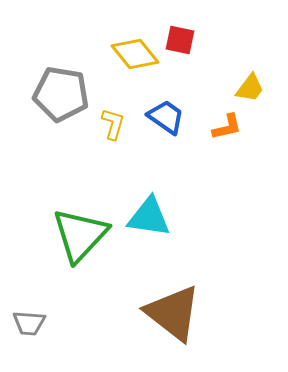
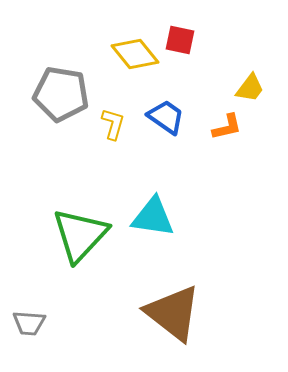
cyan triangle: moved 4 px right
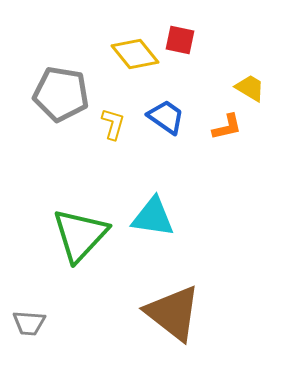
yellow trapezoid: rotated 96 degrees counterclockwise
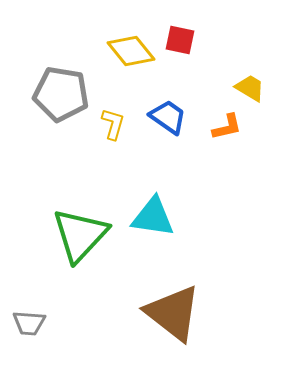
yellow diamond: moved 4 px left, 3 px up
blue trapezoid: moved 2 px right
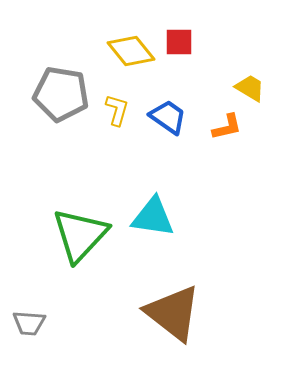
red square: moved 1 px left, 2 px down; rotated 12 degrees counterclockwise
yellow L-shape: moved 4 px right, 14 px up
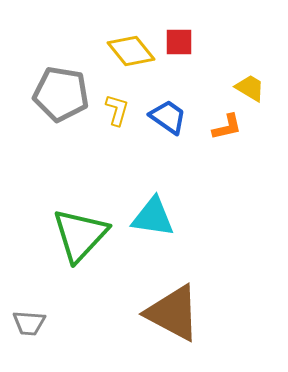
brown triangle: rotated 10 degrees counterclockwise
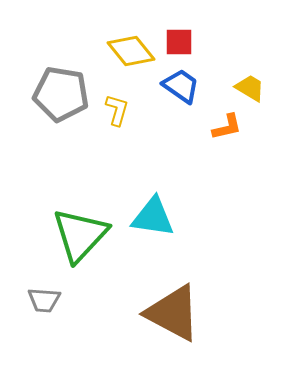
blue trapezoid: moved 13 px right, 31 px up
gray trapezoid: moved 15 px right, 23 px up
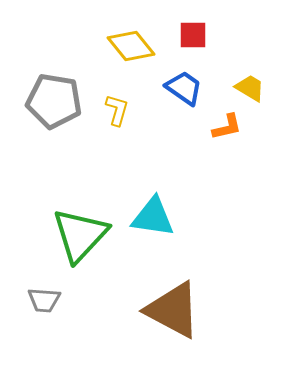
red square: moved 14 px right, 7 px up
yellow diamond: moved 5 px up
blue trapezoid: moved 3 px right, 2 px down
gray pentagon: moved 7 px left, 7 px down
brown triangle: moved 3 px up
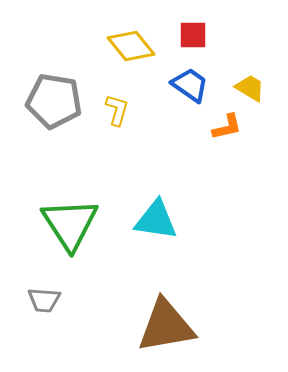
blue trapezoid: moved 6 px right, 3 px up
cyan triangle: moved 3 px right, 3 px down
green triangle: moved 10 px left, 11 px up; rotated 16 degrees counterclockwise
brown triangle: moved 7 px left, 16 px down; rotated 38 degrees counterclockwise
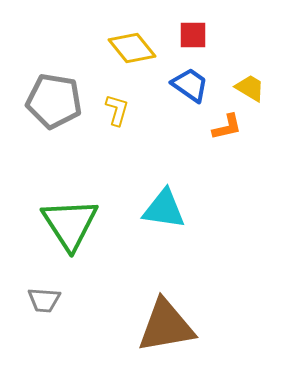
yellow diamond: moved 1 px right, 2 px down
cyan triangle: moved 8 px right, 11 px up
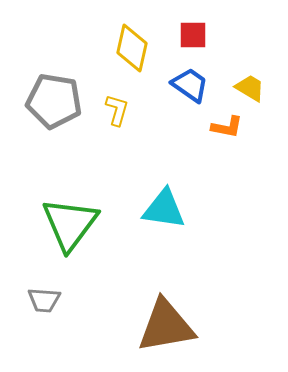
yellow diamond: rotated 51 degrees clockwise
orange L-shape: rotated 24 degrees clockwise
green triangle: rotated 10 degrees clockwise
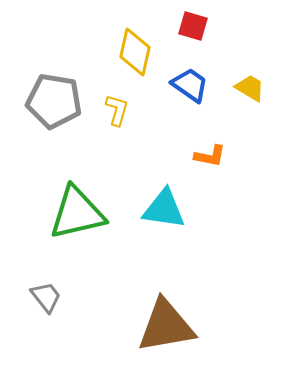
red square: moved 9 px up; rotated 16 degrees clockwise
yellow diamond: moved 3 px right, 4 px down
orange L-shape: moved 17 px left, 29 px down
green triangle: moved 7 px right, 11 px up; rotated 40 degrees clockwise
gray trapezoid: moved 2 px right, 3 px up; rotated 132 degrees counterclockwise
